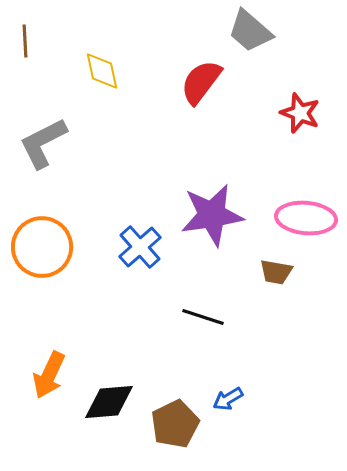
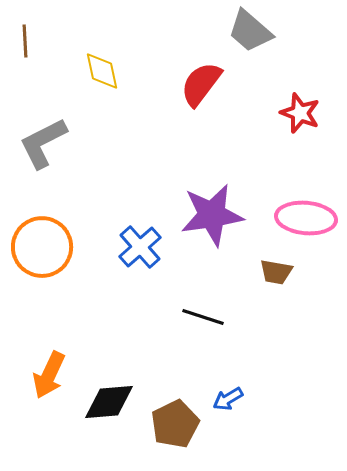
red semicircle: moved 2 px down
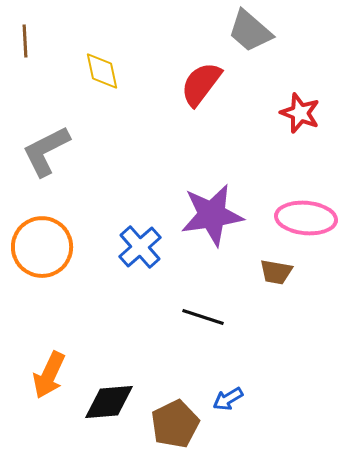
gray L-shape: moved 3 px right, 8 px down
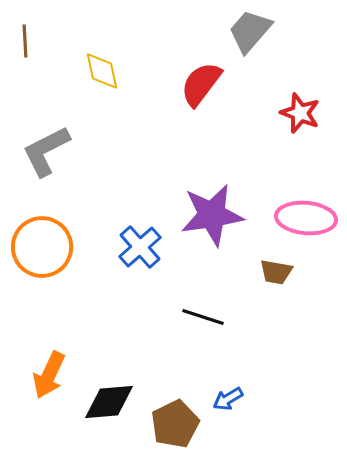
gray trapezoid: rotated 90 degrees clockwise
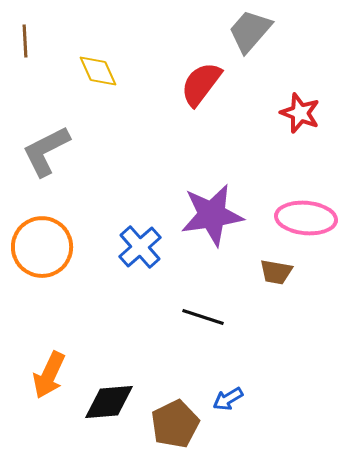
yellow diamond: moved 4 px left; rotated 12 degrees counterclockwise
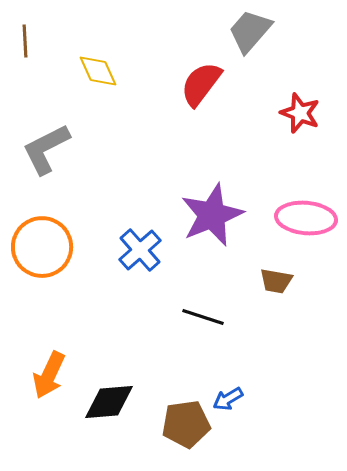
gray L-shape: moved 2 px up
purple star: rotated 14 degrees counterclockwise
blue cross: moved 3 px down
brown trapezoid: moved 9 px down
brown pentagon: moved 11 px right; rotated 18 degrees clockwise
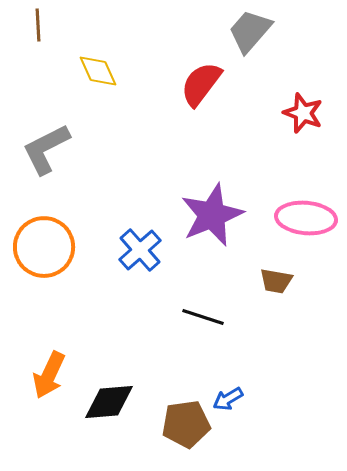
brown line: moved 13 px right, 16 px up
red star: moved 3 px right
orange circle: moved 2 px right
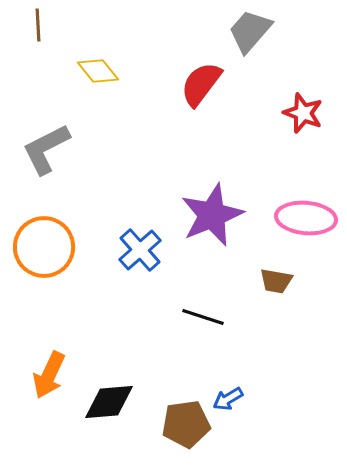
yellow diamond: rotated 15 degrees counterclockwise
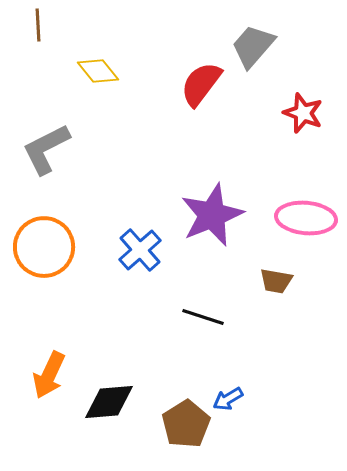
gray trapezoid: moved 3 px right, 15 px down
brown pentagon: rotated 24 degrees counterclockwise
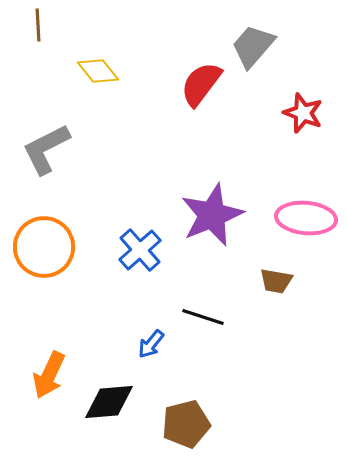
blue arrow: moved 77 px left, 55 px up; rotated 20 degrees counterclockwise
brown pentagon: rotated 18 degrees clockwise
